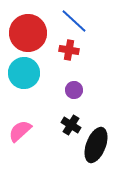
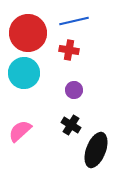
blue line: rotated 56 degrees counterclockwise
black ellipse: moved 5 px down
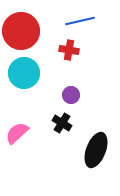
blue line: moved 6 px right
red circle: moved 7 px left, 2 px up
purple circle: moved 3 px left, 5 px down
black cross: moved 9 px left, 2 px up
pink semicircle: moved 3 px left, 2 px down
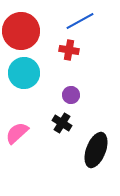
blue line: rotated 16 degrees counterclockwise
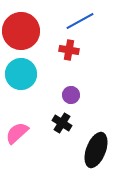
cyan circle: moved 3 px left, 1 px down
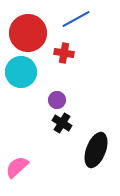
blue line: moved 4 px left, 2 px up
red circle: moved 7 px right, 2 px down
red cross: moved 5 px left, 3 px down
cyan circle: moved 2 px up
purple circle: moved 14 px left, 5 px down
pink semicircle: moved 34 px down
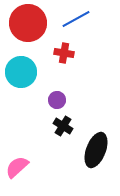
red circle: moved 10 px up
black cross: moved 1 px right, 3 px down
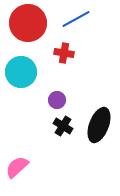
black ellipse: moved 3 px right, 25 px up
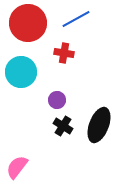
pink semicircle: rotated 10 degrees counterclockwise
